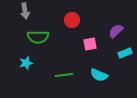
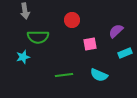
cyan star: moved 3 px left, 6 px up
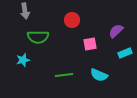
cyan star: moved 3 px down
